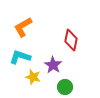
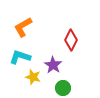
red diamond: rotated 15 degrees clockwise
green circle: moved 2 px left, 1 px down
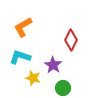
yellow star: moved 1 px down
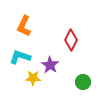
orange L-shape: moved 1 px right, 1 px up; rotated 35 degrees counterclockwise
purple star: moved 3 px left
yellow star: rotated 14 degrees counterclockwise
green circle: moved 20 px right, 6 px up
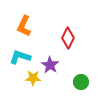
red diamond: moved 3 px left, 2 px up
green circle: moved 2 px left
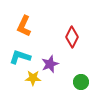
red diamond: moved 4 px right, 1 px up
purple star: moved 1 px up; rotated 18 degrees clockwise
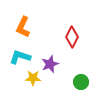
orange L-shape: moved 1 px left, 1 px down
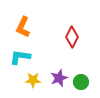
cyan L-shape: rotated 10 degrees counterclockwise
purple star: moved 9 px right, 14 px down
yellow star: moved 2 px down
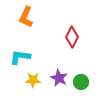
orange L-shape: moved 3 px right, 10 px up
purple star: rotated 24 degrees counterclockwise
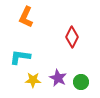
purple star: moved 1 px left
